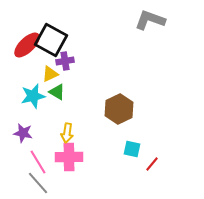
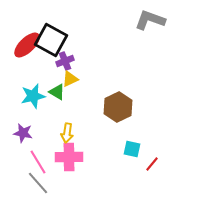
purple cross: rotated 12 degrees counterclockwise
yellow triangle: moved 20 px right, 5 px down
brown hexagon: moved 1 px left, 2 px up
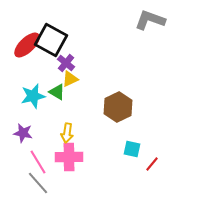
purple cross: moved 1 px right, 2 px down; rotated 30 degrees counterclockwise
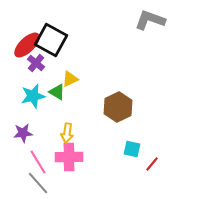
purple cross: moved 30 px left
purple star: rotated 18 degrees counterclockwise
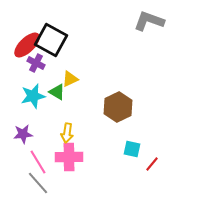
gray L-shape: moved 1 px left, 1 px down
purple cross: rotated 12 degrees counterclockwise
purple star: moved 1 px down
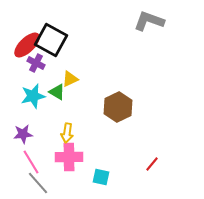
cyan square: moved 31 px left, 28 px down
pink line: moved 7 px left
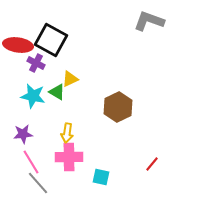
red ellipse: moved 9 px left; rotated 52 degrees clockwise
cyan star: rotated 25 degrees clockwise
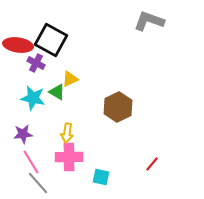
cyan star: moved 2 px down
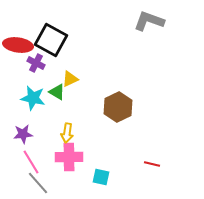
red line: rotated 63 degrees clockwise
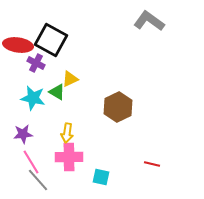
gray L-shape: rotated 16 degrees clockwise
gray line: moved 3 px up
